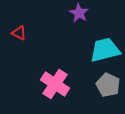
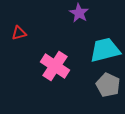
red triangle: rotated 42 degrees counterclockwise
pink cross: moved 18 px up
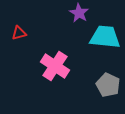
cyan trapezoid: moved 13 px up; rotated 20 degrees clockwise
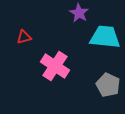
red triangle: moved 5 px right, 4 px down
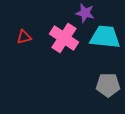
purple star: moved 6 px right; rotated 18 degrees counterclockwise
pink cross: moved 9 px right, 28 px up
gray pentagon: rotated 25 degrees counterclockwise
